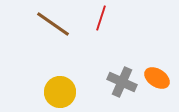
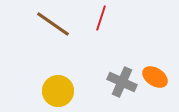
orange ellipse: moved 2 px left, 1 px up
yellow circle: moved 2 px left, 1 px up
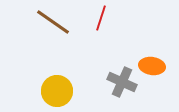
brown line: moved 2 px up
orange ellipse: moved 3 px left, 11 px up; rotated 25 degrees counterclockwise
yellow circle: moved 1 px left
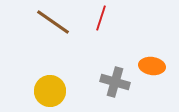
gray cross: moved 7 px left; rotated 8 degrees counterclockwise
yellow circle: moved 7 px left
